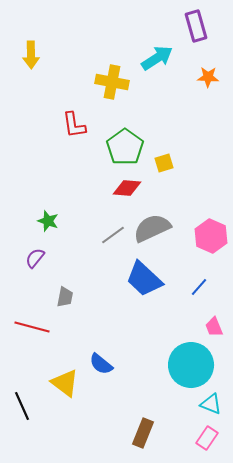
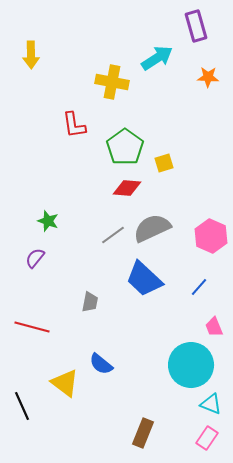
gray trapezoid: moved 25 px right, 5 px down
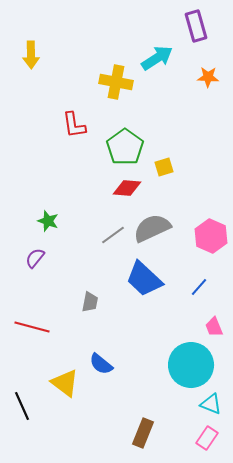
yellow cross: moved 4 px right
yellow square: moved 4 px down
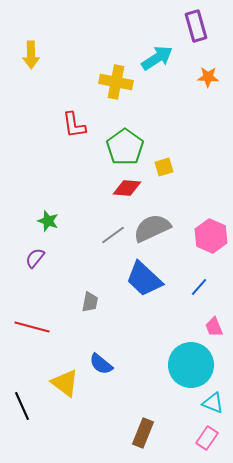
cyan triangle: moved 2 px right, 1 px up
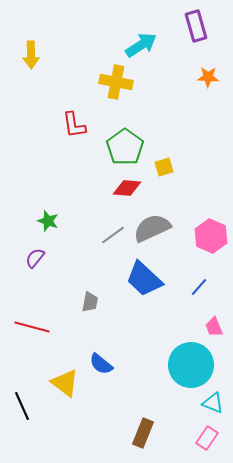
cyan arrow: moved 16 px left, 13 px up
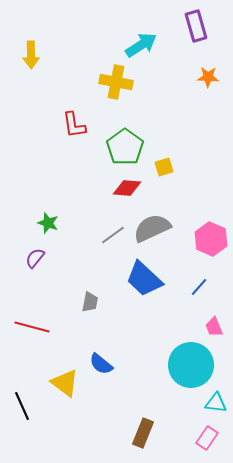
green star: moved 2 px down
pink hexagon: moved 3 px down
cyan triangle: moved 3 px right; rotated 15 degrees counterclockwise
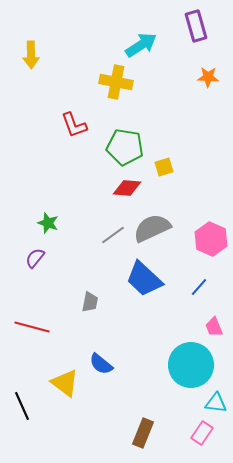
red L-shape: rotated 12 degrees counterclockwise
green pentagon: rotated 27 degrees counterclockwise
pink rectangle: moved 5 px left, 5 px up
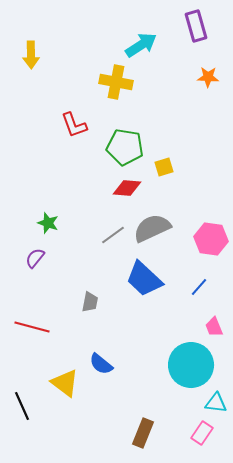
pink hexagon: rotated 16 degrees counterclockwise
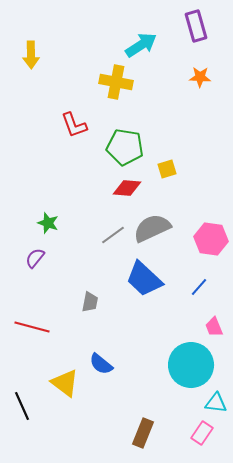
orange star: moved 8 px left
yellow square: moved 3 px right, 2 px down
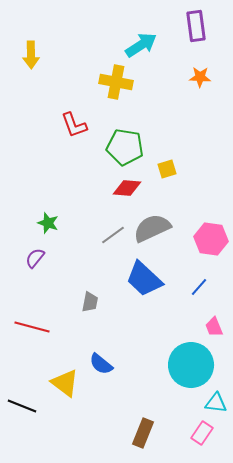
purple rectangle: rotated 8 degrees clockwise
black line: rotated 44 degrees counterclockwise
